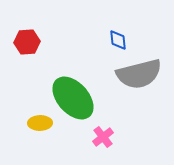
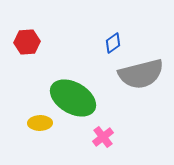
blue diamond: moved 5 px left, 3 px down; rotated 60 degrees clockwise
gray semicircle: moved 2 px right
green ellipse: rotated 18 degrees counterclockwise
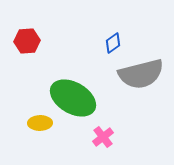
red hexagon: moved 1 px up
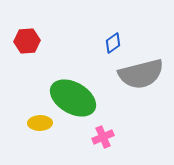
pink cross: rotated 15 degrees clockwise
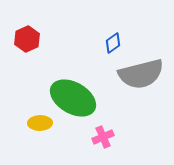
red hexagon: moved 2 px up; rotated 20 degrees counterclockwise
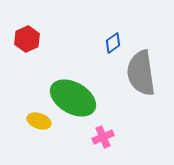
gray semicircle: moved 1 px up; rotated 96 degrees clockwise
yellow ellipse: moved 1 px left, 2 px up; rotated 20 degrees clockwise
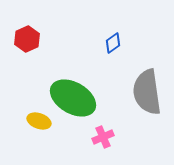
gray semicircle: moved 6 px right, 19 px down
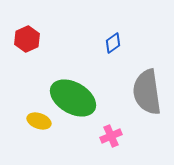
pink cross: moved 8 px right, 1 px up
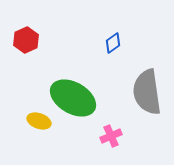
red hexagon: moved 1 px left, 1 px down
